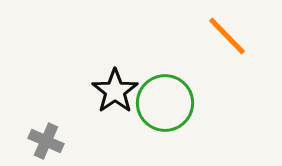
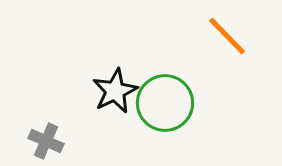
black star: rotated 9 degrees clockwise
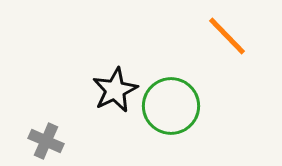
black star: moved 1 px up
green circle: moved 6 px right, 3 px down
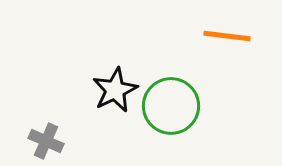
orange line: rotated 39 degrees counterclockwise
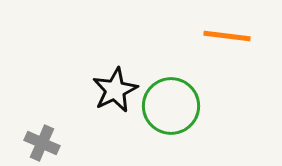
gray cross: moved 4 px left, 2 px down
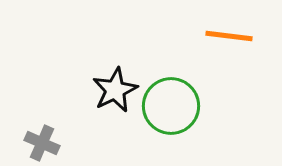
orange line: moved 2 px right
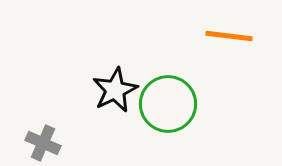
green circle: moved 3 px left, 2 px up
gray cross: moved 1 px right
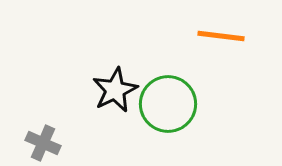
orange line: moved 8 px left
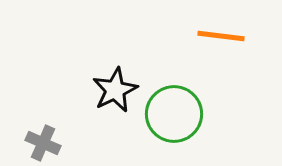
green circle: moved 6 px right, 10 px down
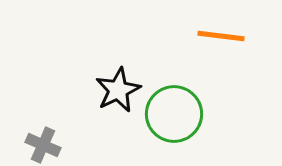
black star: moved 3 px right
gray cross: moved 2 px down
